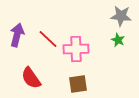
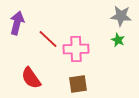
purple arrow: moved 12 px up
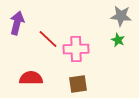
red semicircle: rotated 125 degrees clockwise
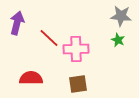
red line: moved 1 px right, 1 px up
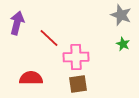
gray star: moved 1 px up; rotated 15 degrees clockwise
green star: moved 5 px right, 4 px down
pink cross: moved 8 px down
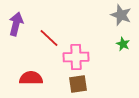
purple arrow: moved 1 px left, 1 px down
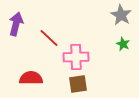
gray star: rotated 10 degrees clockwise
